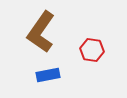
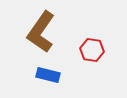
blue rectangle: rotated 25 degrees clockwise
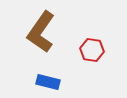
blue rectangle: moved 7 px down
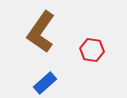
blue rectangle: moved 3 px left, 1 px down; rotated 55 degrees counterclockwise
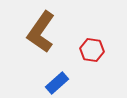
blue rectangle: moved 12 px right
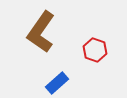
red hexagon: moved 3 px right; rotated 10 degrees clockwise
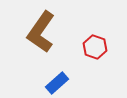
red hexagon: moved 3 px up
